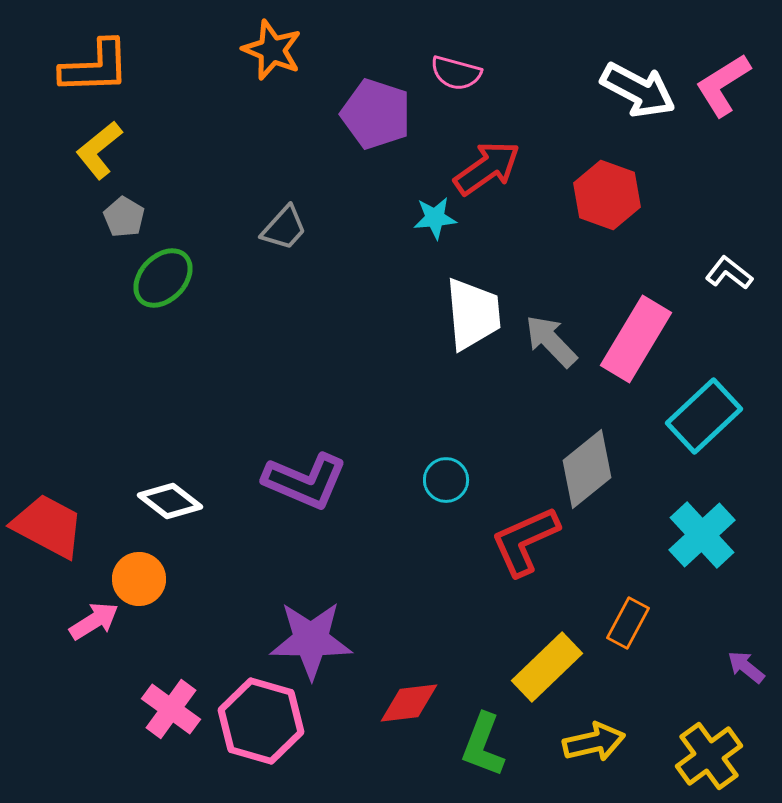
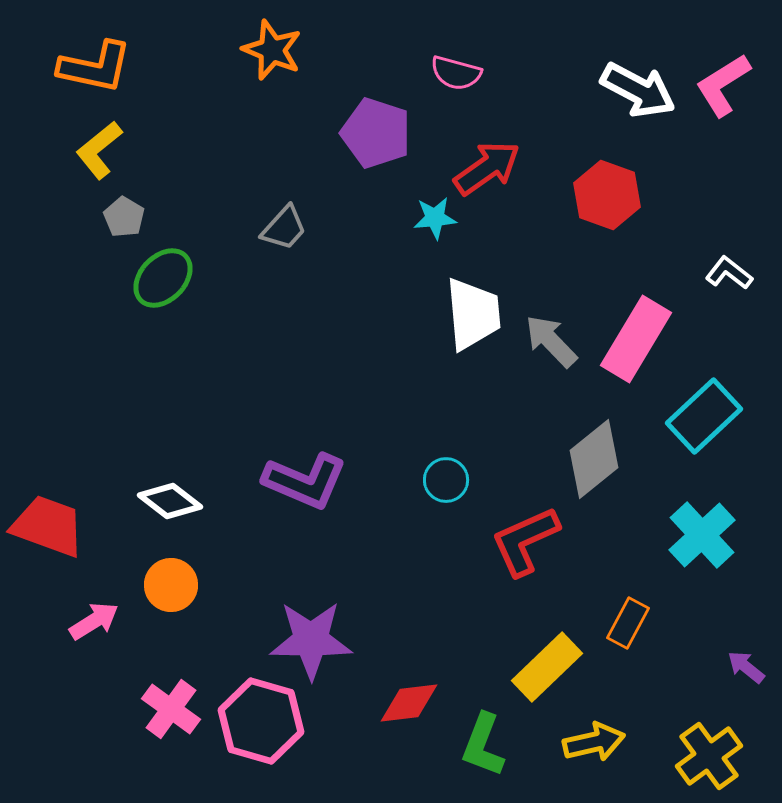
orange L-shape: rotated 14 degrees clockwise
purple pentagon: moved 19 px down
gray diamond: moved 7 px right, 10 px up
red trapezoid: rotated 8 degrees counterclockwise
orange circle: moved 32 px right, 6 px down
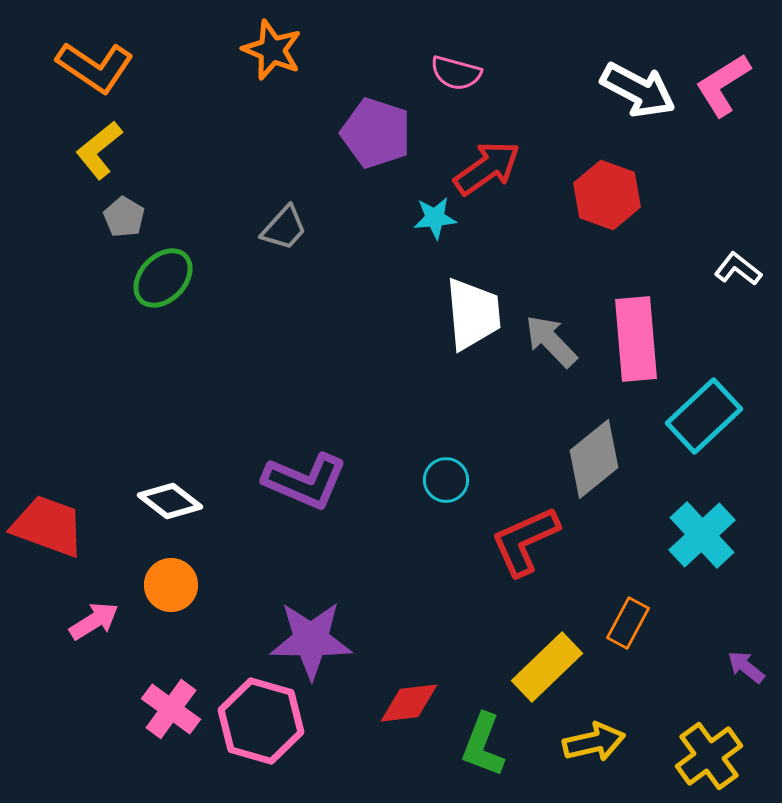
orange L-shape: rotated 22 degrees clockwise
white L-shape: moved 9 px right, 4 px up
pink rectangle: rotated 36 degrees counterclockwise
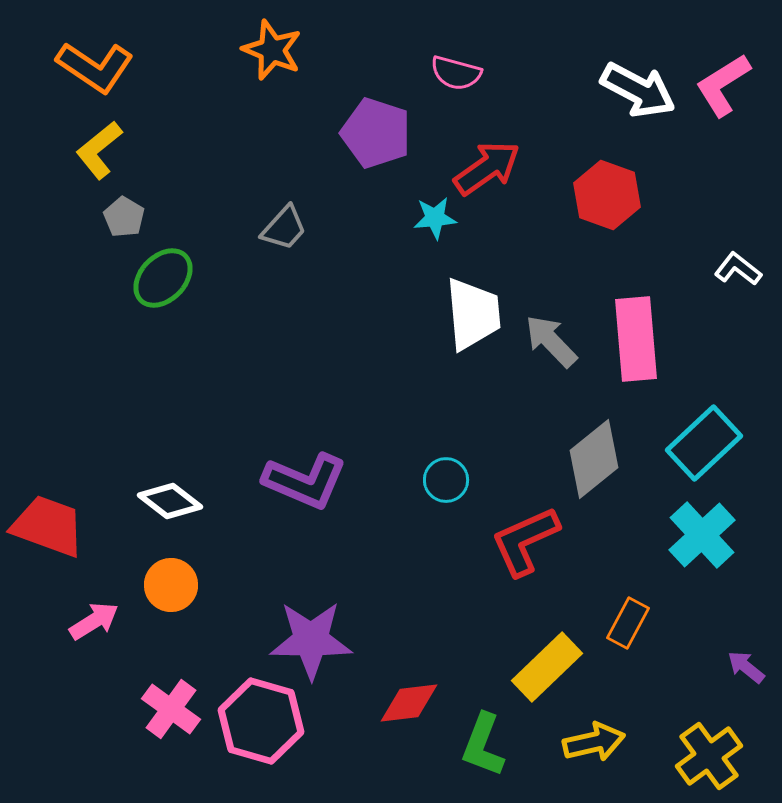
cyan rectangle: moved 27 px down
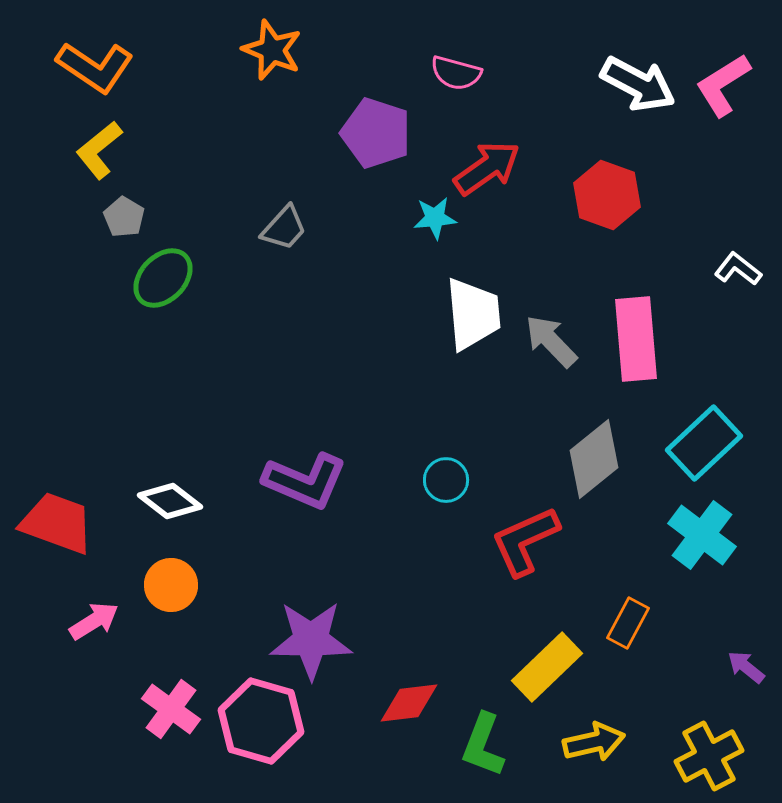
white arrow: moved 6 px up
red trapezoid: moved 9 px right, 3 px up
cyan cross: rotated 10 degrees counterclockwise
yellow cross: rotated 8 degrees clockwise
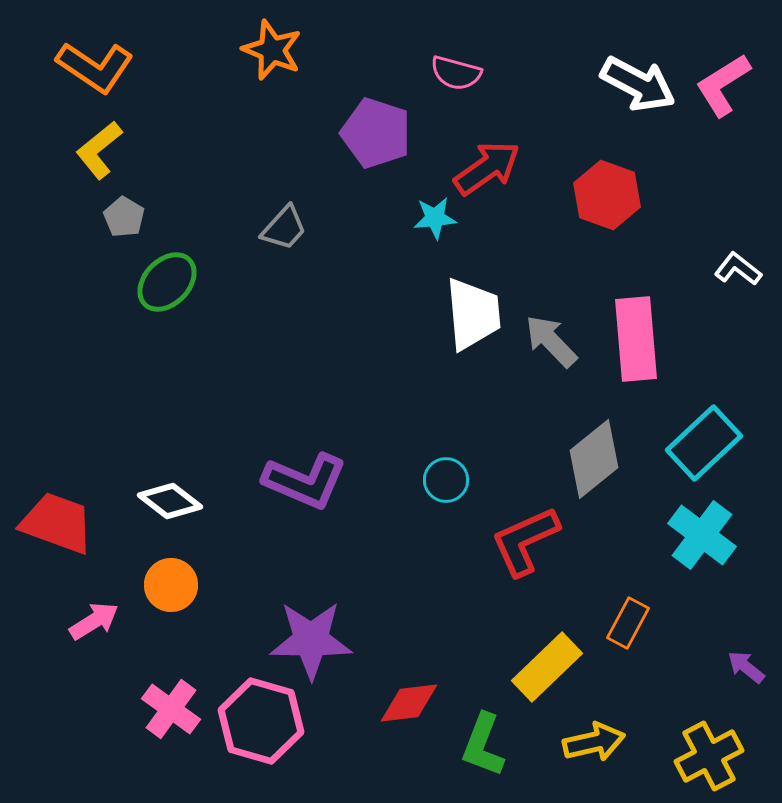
green ellipse: moved 4 px right, 4 px down
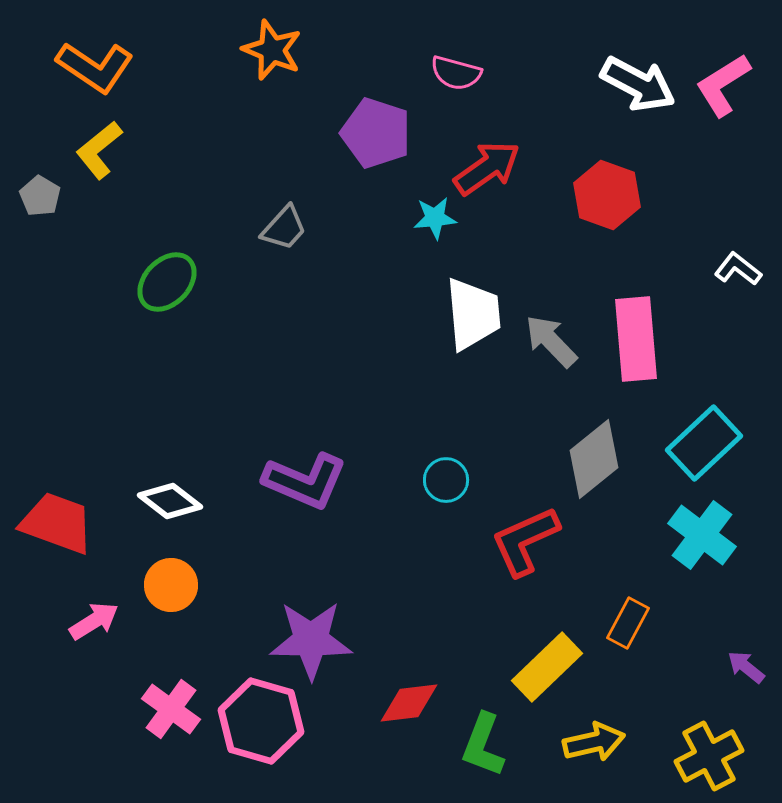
gray pentagon: moved 84 px left, 21 px up
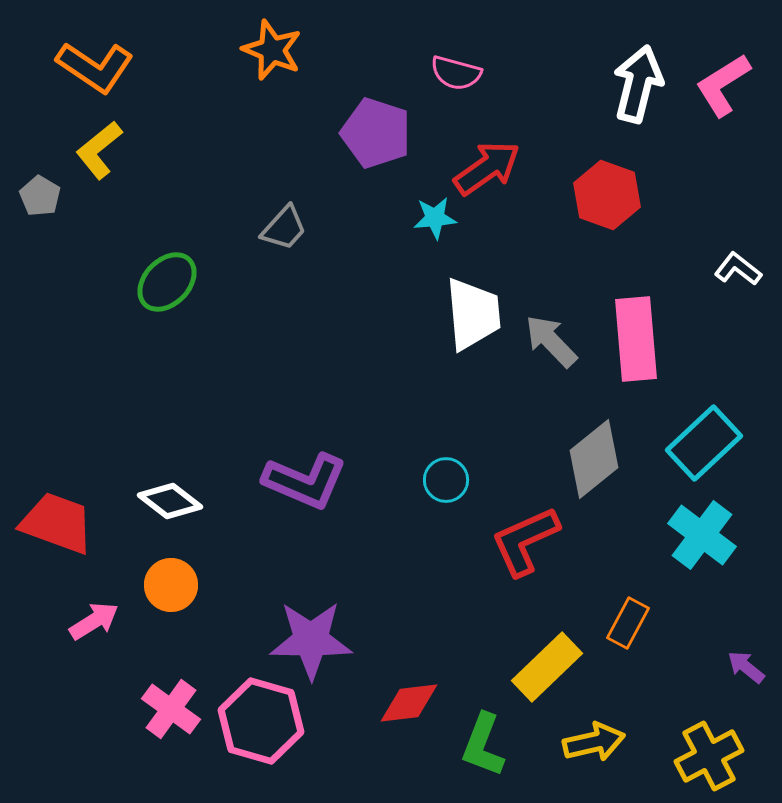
white arrow: rotated 104 degrees counterclockwise
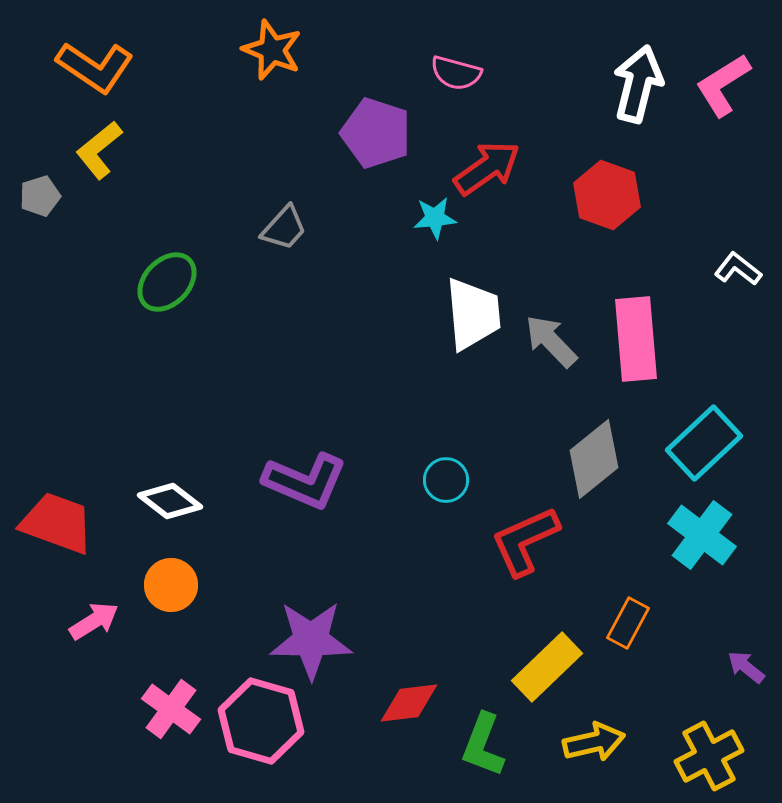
gray pentagon: rotated 24 degrees clockwise
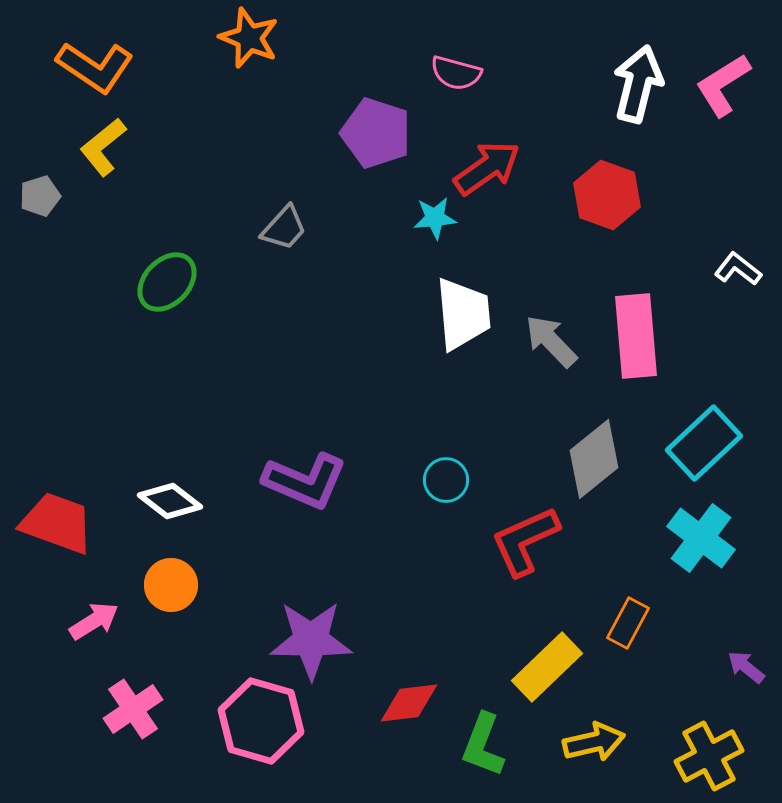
orange star: moved 23 px left, 12 px up
yellow L-shape: moved 4 px right, 3 px up
white trapezoid: moved 10 px left
pink rectangle: moved 3 px up
cyan cross: moved 1 px left, 3 px down
pink cross: moved 38 px left; rotated 20 degrees clockwise
